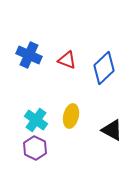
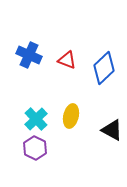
cyan cross: moved 1 px up; rotated 10 degrees clockwise
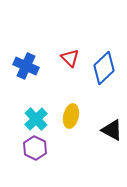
blue cross: moved 3 px left, 11 px down
red triangle: moved 3 px right, 2 px up; rotated 24 degrees clockwise
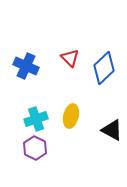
cyan cross: rotated 25 degrees clockwise
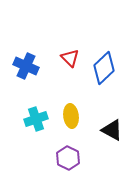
yellow ellipse: rotated 20 degrees counterclockwise
purple hexagon: moved 33 px right, 10 px down
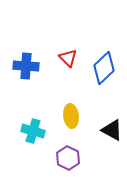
red triangle: moved 2 px left
blue cross: rotated 20 degrees counterclockwise
cyan cross: moved 3 px left, 12 px down; rotated 35 degrees clockwise
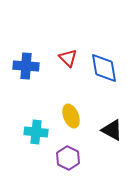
blue diamond: rotated 56 degrees counterclockwise
yellow ellipse: rotated 15 degrees counterclockwise
cyan cross: moved 3 px right, 1 px down; rotated 10 degrees counterclockwise
